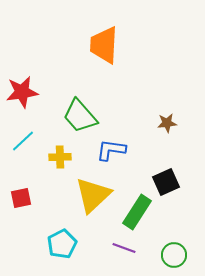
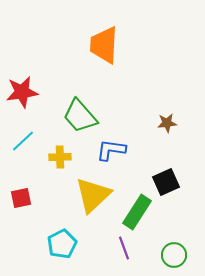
purple line: rotated 50 degrees clockwise
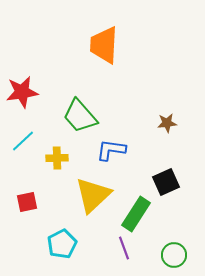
yellow cross: moved 3 px left, 1 px down
red square: moved 6 px right, 4 px down
green rectangle: moved 1 px left, 2 px down
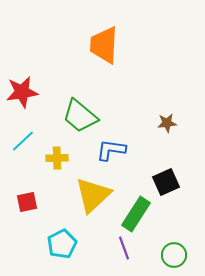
green trapezoid: rotated 9 degrees counterclockwise
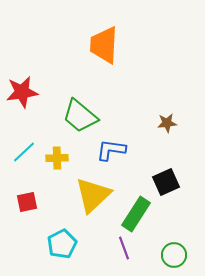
cyan line: moved 1 px right, 11 px down
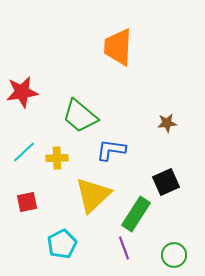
orange trapezoid: moved 14 px right, 2 px down
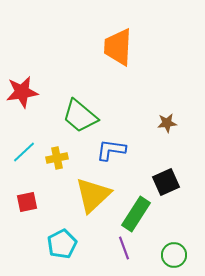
yellow cross: rotated 10 degrees counterclockwise
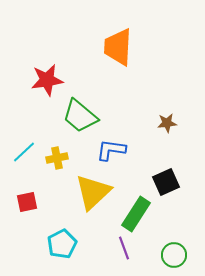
red star: moved 25 px right, 12 px up
yellow triangle: moved 3 px up
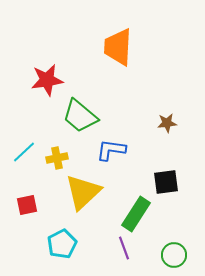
black square: rotated 16 degrees clockwise
yellow triangle: moved 10 px left
red square: moved 3 px down
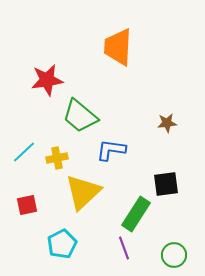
black square: moved 2 px down
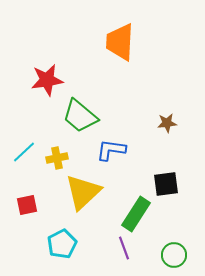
orange trapezoid: moved 2 px right, 5 px up
